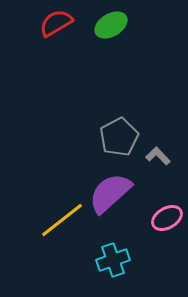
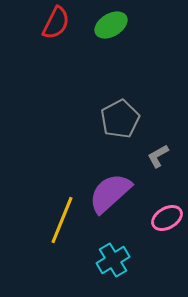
red semicircle: rotated 148 degrees clockwise
gray pentagon: moved 1 px right, 18 px up
gray L-shape: rotated 75 degrees counterclockwise
yellow line: rotated 30 degrees counterclockwise
cyan cross: rotated 12 degrees counterclockwise
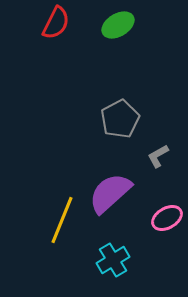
green ellipse: moved 7 px right
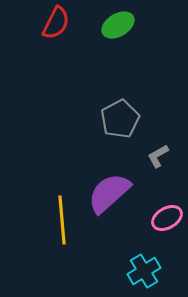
purple semicircle: moved 1 px left
yellow line: rotated 27 degrees counterclockwise
cyan cross: moved 31 px right, 11 px down
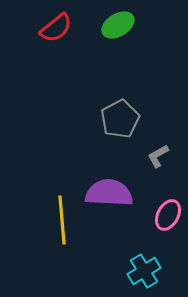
red semicircle: moved 5 px down; rotated 24 degrees clockwise
purple semicircle: rotated 45 degrees clockwise
pink ellipse: moved 1 px right, 3 px up; rotated 32 degrees counterclockwise
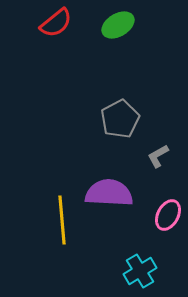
red semicircle: moved 5 px up
cyan cross: moved 4 px left
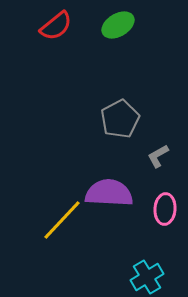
red semicircle: moved 3 px down
pink ellipse: moved 3 px left, 6 px up; rotated 24 degrees counterclockwise
yellow line: rotated 48 degrees clockwise
cyan cross: moved 7 px right, 6 px down
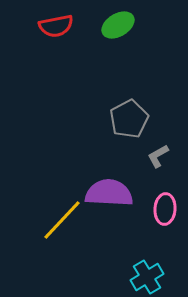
red semicircle: rotated 28 degrees clockwise
gray pentagon: moved 9 px right
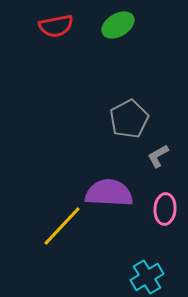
yellow line: moved 6 px down
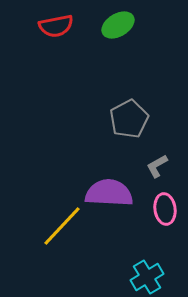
gray L-shape: moved 1 px left, 10 px down
pink ellipse: rotated 12 degrees counterclockwise
